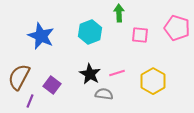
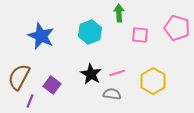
black star: moved 1 px right
gray semicircle: moved 8 px right
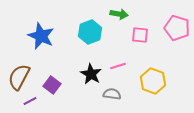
green arrow: moved 1 px down; rotated 102 degrees clockwise
pink line: moved 1 px right, 7 px up
yellow hexagon: rotated 10 degrees counterclockwise
purple line: rotated 40 degrees clockwise
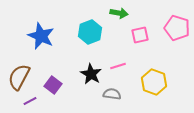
green arrow: moved 1 px up
pink square: rotated 18 degrees counterclockwise
yellow hexagon: moved 1 px right, 1 px down
purple square: moved 1 px right
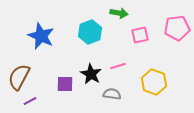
pink pentagon: rotated 25 degrees counterclockwise
purple square: moved 12 px right, 1 px up; rotated 36 degrees counterclockwise
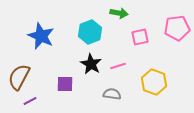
pink square: moved 2 px down
black star: moved 10 px up
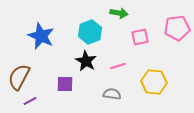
black star: moved 5 px left, 3 px up
yellow hexagon: rotated 15 degrees counterclockwise
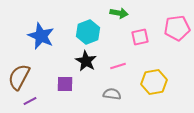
cyan hexagon: moved 2 px left
yellow hexagon: rotated 15 degrees counterclockwise
